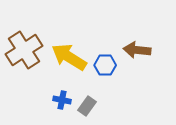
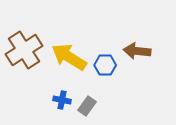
brown arrow: moved 1 px down
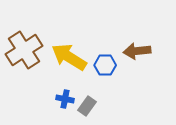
brown arrow: rotated 12 degrees counterclockwise
blue cross: moved 3 px right, 1 px up
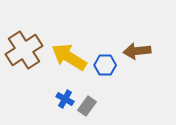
blue cross: rotated 18 degrees clockwise
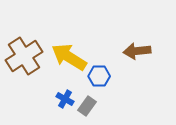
brown cross: moved 6 px down
blue hexagon: moved 6 px left, 11 px down
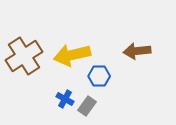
yellow arrow: moved 3 px right, 2 px up; rotated 45 degrees counterclockwise
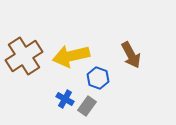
brown arrow: moved 6 px left, 4 px down; rotated 112 degrees counterclockwise
yellow arrow: moved 1 px left, 1 px down
blue hexagon: moved 1 px left, 2 px down; rotated 20 degrees clockwise
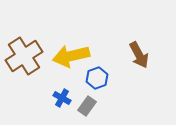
brown arrow: moved 8 px right
blue hexagon: moved 1 px left; rotated 20 degrees clockwise
blue cross: moved 3 px left, 1 px up
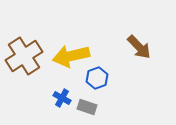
brown arrow: moved 8 px up; rotated 16 degrees counterclockwise
gray rectangle: moved 1 px down; rotated 72 degrees clockwise
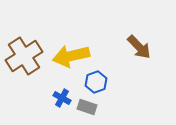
blue hexagon: moved 1 px left, 4 px down
